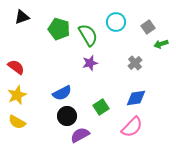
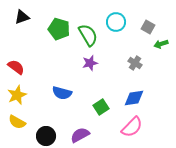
gray square: rotated 24 degrees counterclockwise
gray cross: rotated 16 degrees counterclockwise
blue semicircle: rotated 42 degrees clockwise
blue diamond: moved 2 px left
black circle: moved 21 px left, 20 px down
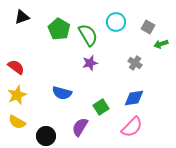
green pentagon: rotated 15 degrees clockwise
purple semicircle: moved 8 px up; rotated 30 degrees counterclockwise
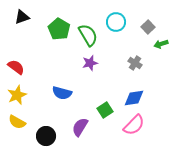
gray square: rotated 16 degrees clockwise
green square: moved 4 px right, 3 px down
pink semicircle: moved 2 px right, 2 px up
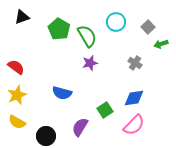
green semicircle: moved 1 px left, 1 px down
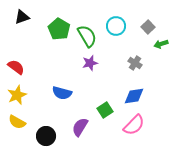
cyan circle: moved 4 px down
blue diamond: moved 2 px up
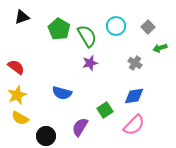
green arrow: moved 1 px left, 4 px down
yellow semicircle: moved 3 px right, 4 px up
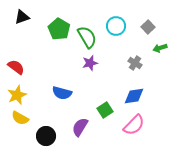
green semicircle: moved 1 px down
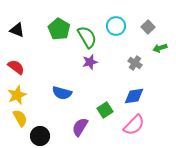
black triangle: moved 5 px left, 13 px down; rotated 42 degrees clockwise
purple star: moved 1 px up
yellow semicircle: rotated 150 degrees counterclockwise
black circle: moved 6 px left
